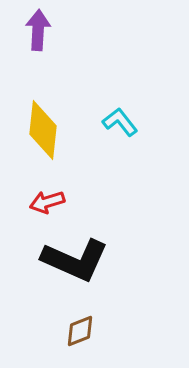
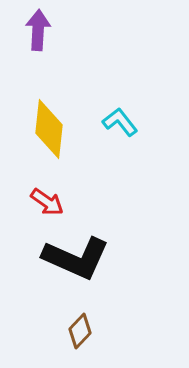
yellow diamond: moved 6 px right, 1 px up
red arrow: rotated 128 degrees counterclockwise
black L-shape: moved 1 px right, 2 px up
brown diamond: rotated 24 degrees counterclockwise
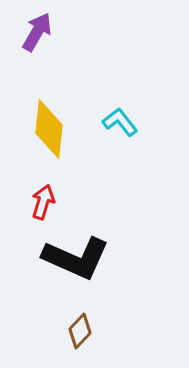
purple arrow: moved 1 px left, 2 px down; rotated 27 degrees clockwise
red arrow: moved 4 px left; rotated 108 degrees counterclockwise
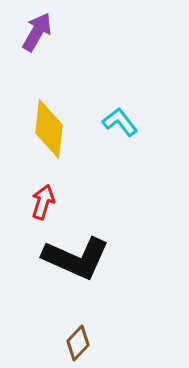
brown diamond: moved 2 px left, 12 px down
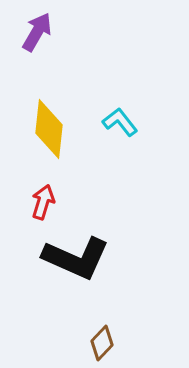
brown diamond: moved 24 px right
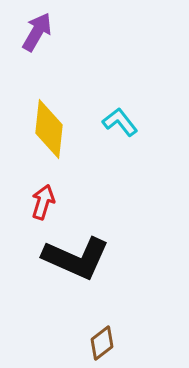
brown diamond: rotated 8 degrees clockwise
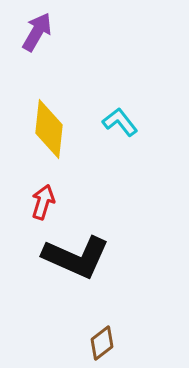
black L-shape: moved 1 px up
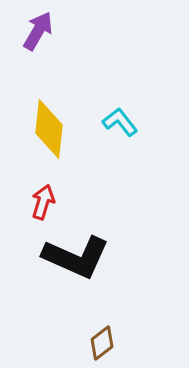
purple arrow: moved 1 px right, 1 px up
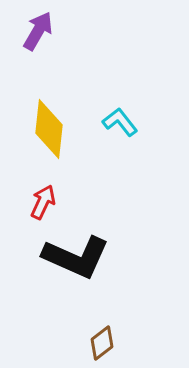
red arrow: rotated 8 degrees clockwise
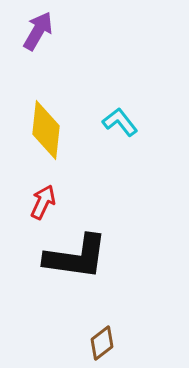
yellow diamond: moved 3 px left, 1 px down
black L-shape: rotated 16 degrees counterclockwise
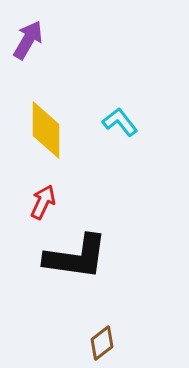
purple arrow: moved 10 px left, 9 px down
yellow diamond: rotated 6 degrees counterclockwise
